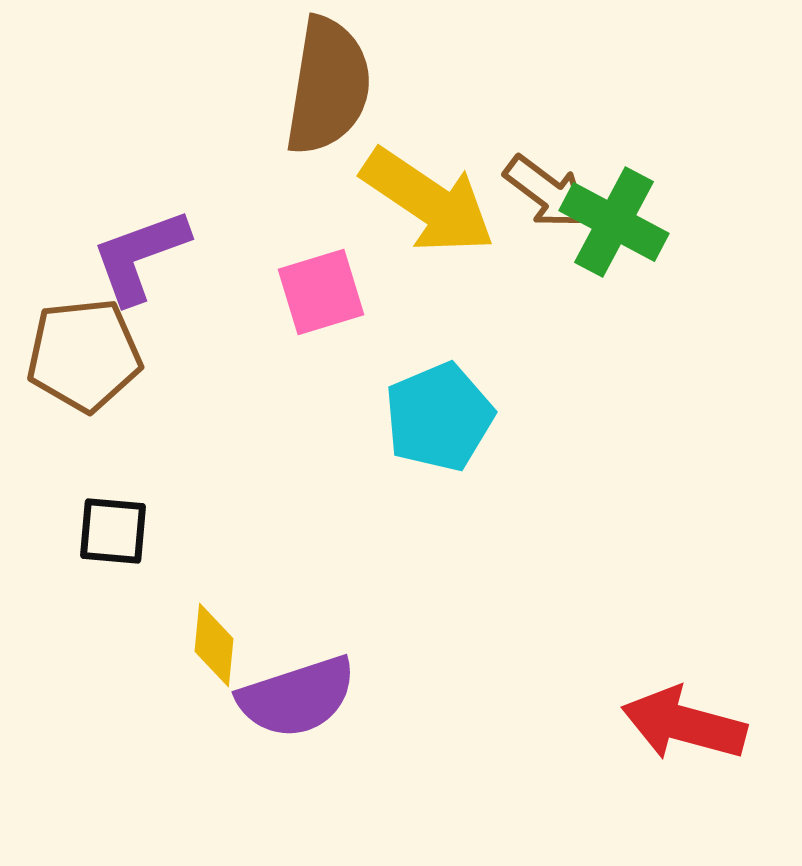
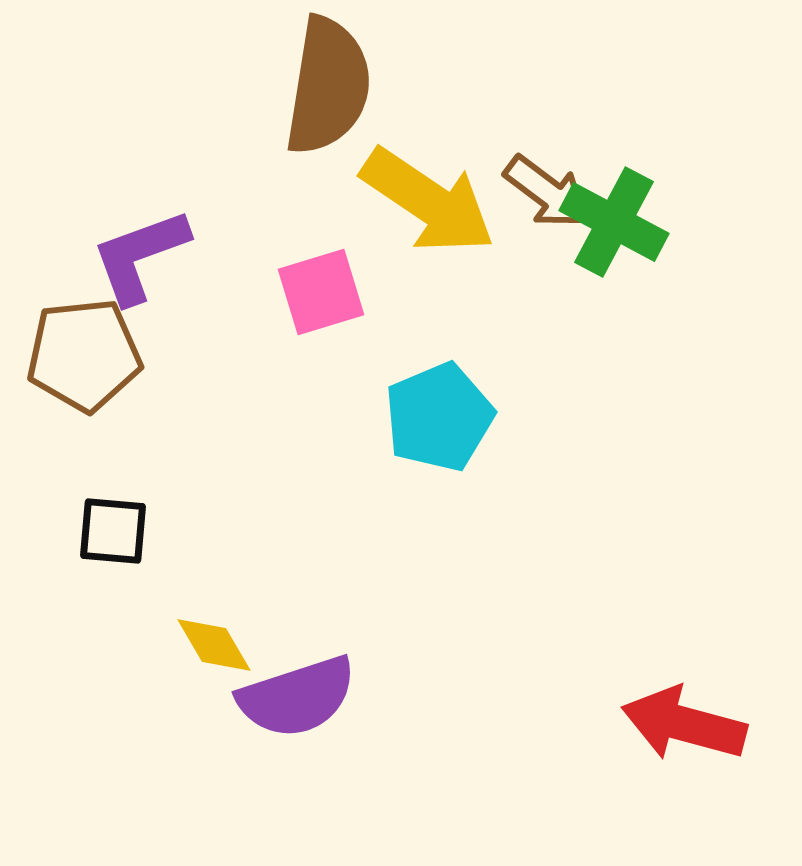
yellow diamond: rotated 36 degrees counterclockwise
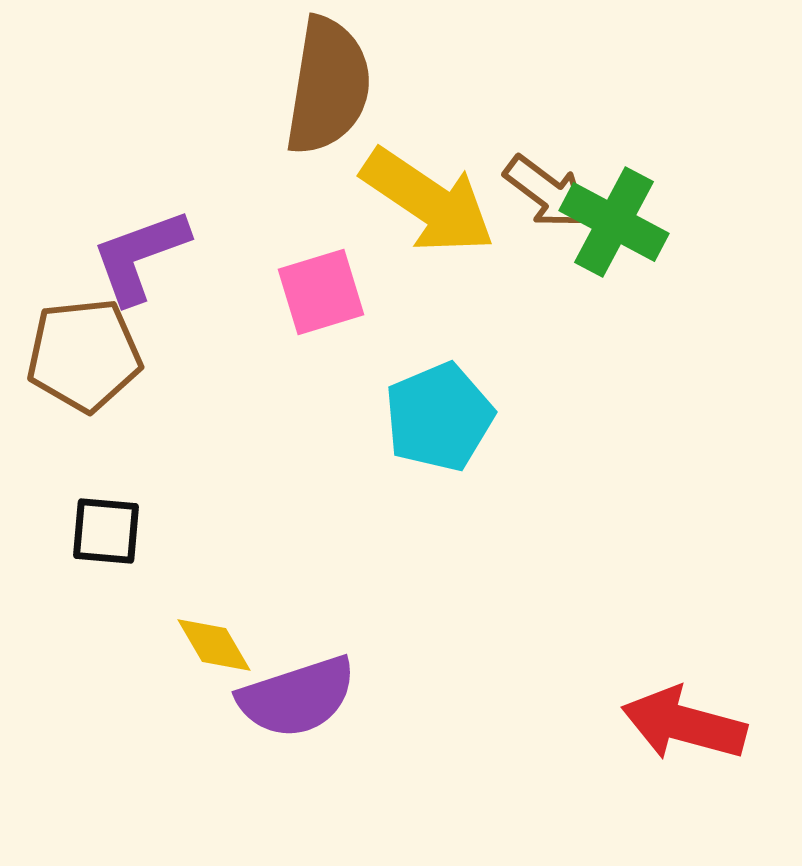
black square: moved 7 px left
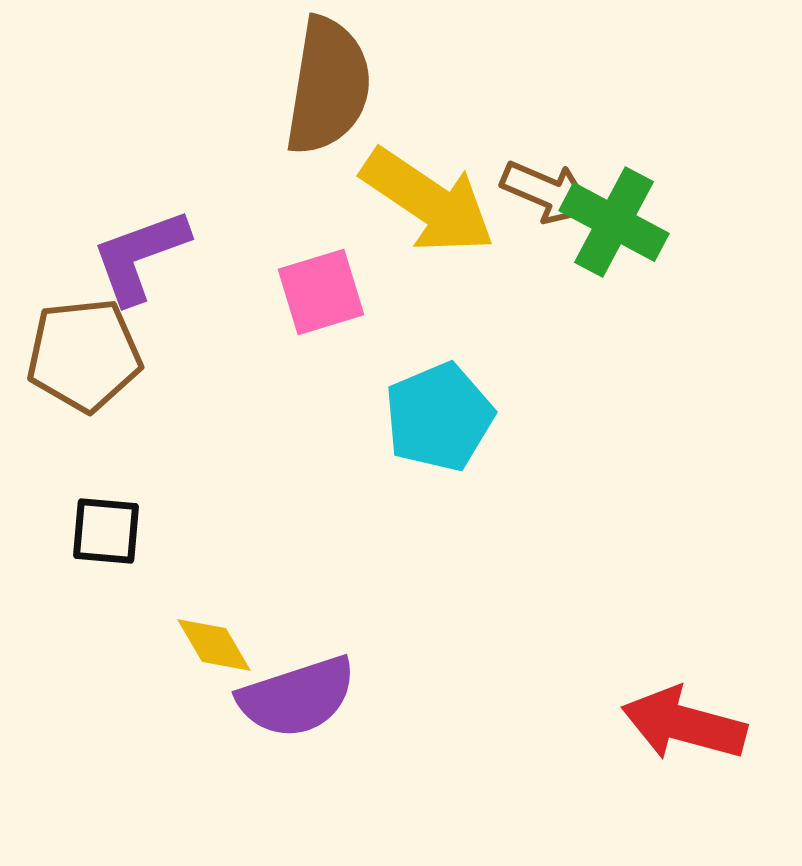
brown arrow: rotated 14 degrees counterclockwise
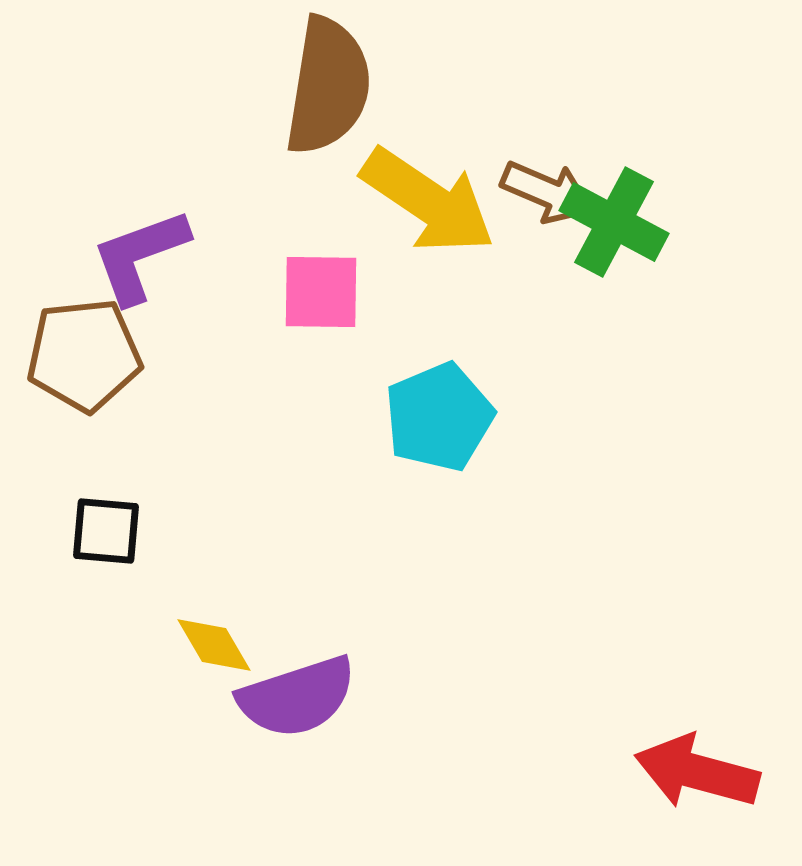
pink square: rotated 18 degrees clockwise
red arrow: moved 13 px right, 48 px down
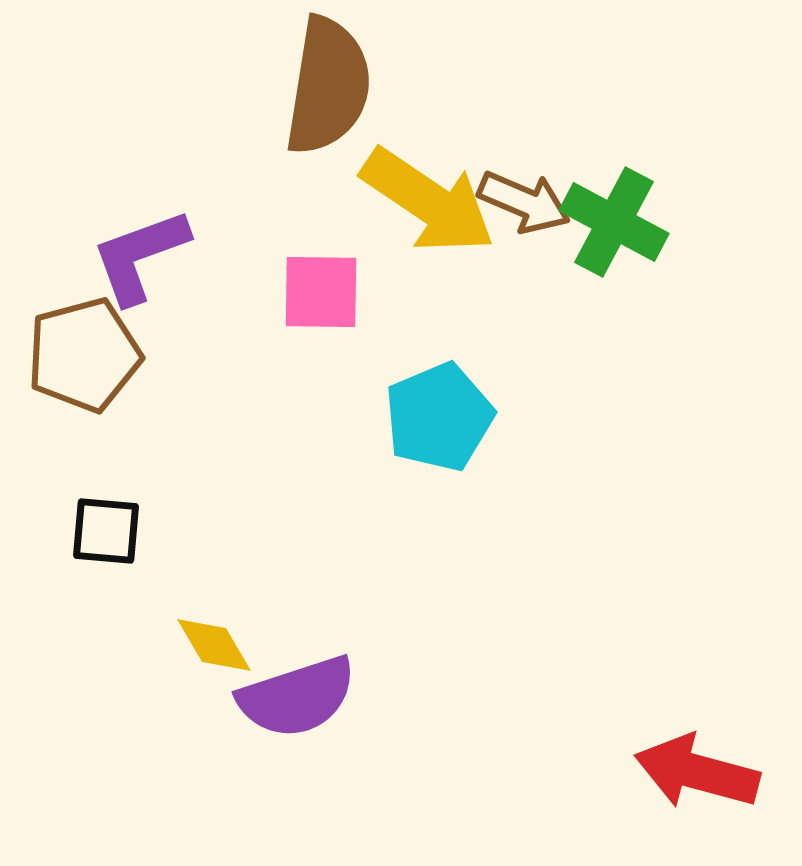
brown arrow: moved 23 px left, 10 px down
brown pentagon: rotated 9 degrees counterclockwise
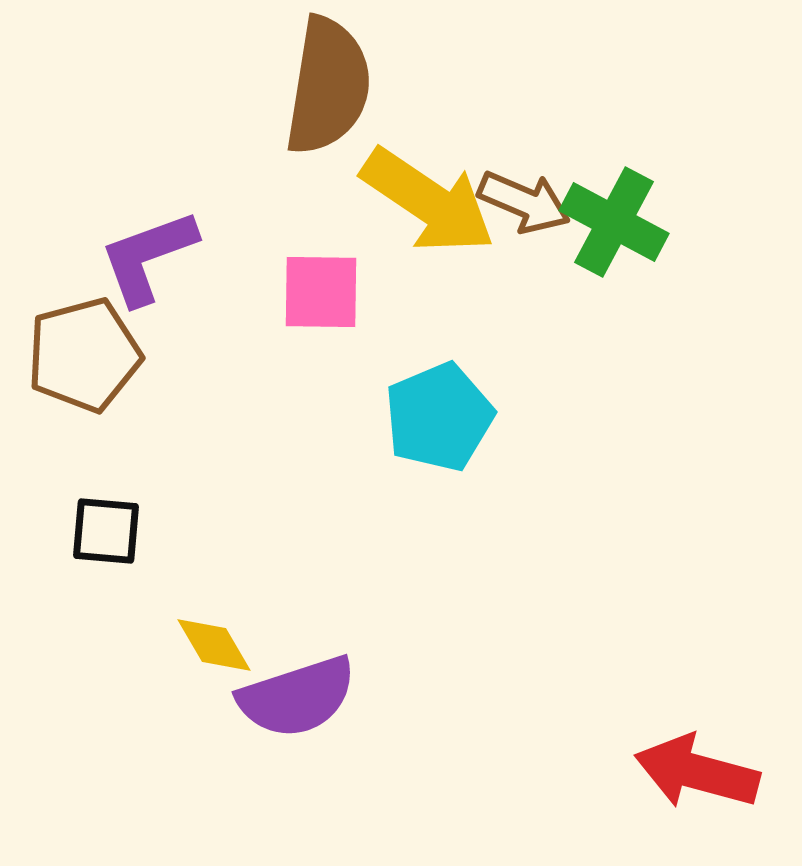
purple L-shape: moved 8 px right, 1 px down
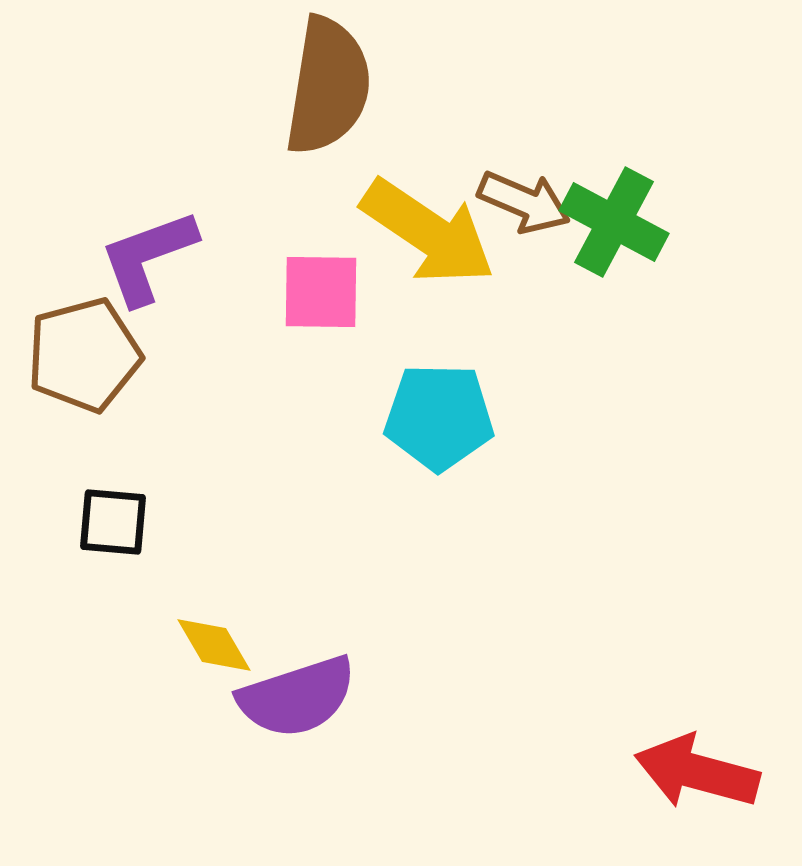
yellow arrow: moved 31 px down
cyan pentagon: rotated 24 degrees clockwise
black square: moved 7 px right, 9 px up
